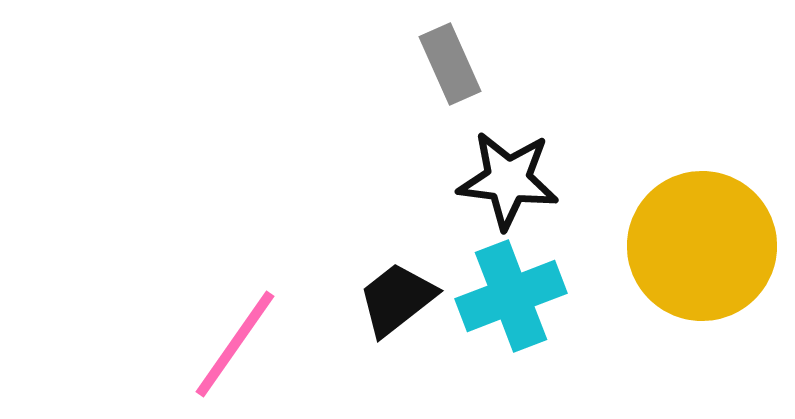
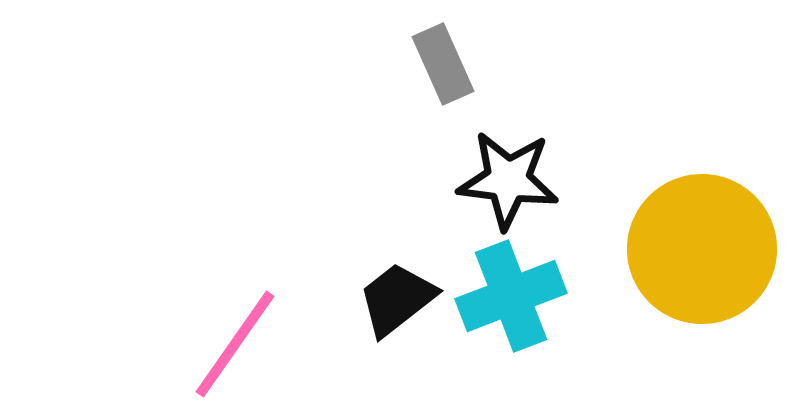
gray rectangle: moved 7 px left
yellow circle: moved 3 px down
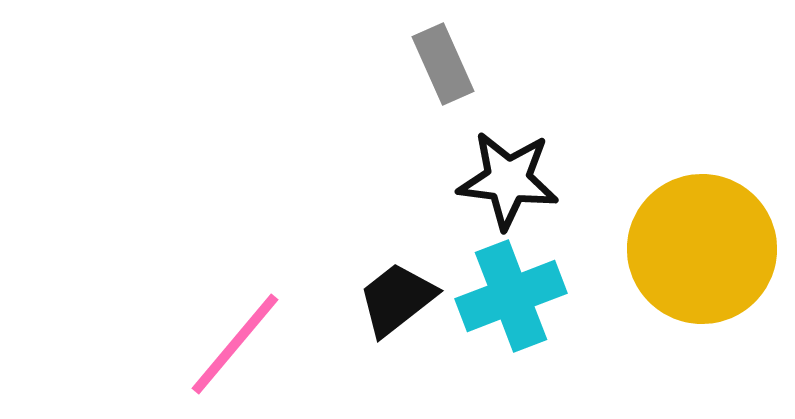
pink line: rotated 5 degrees clockwise
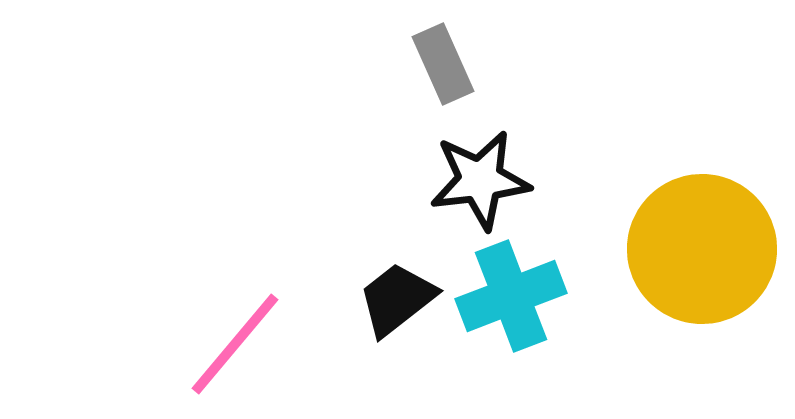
black star: moved 28 px left; rotated 14 degrees counterclockwise
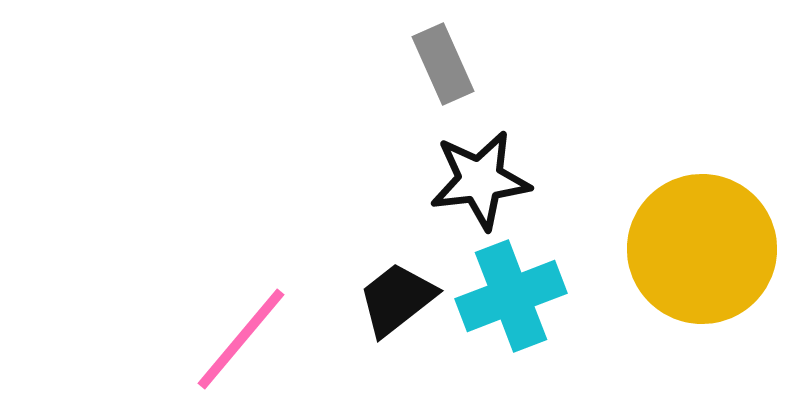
pink line: moved 6 px right, 5 px up
